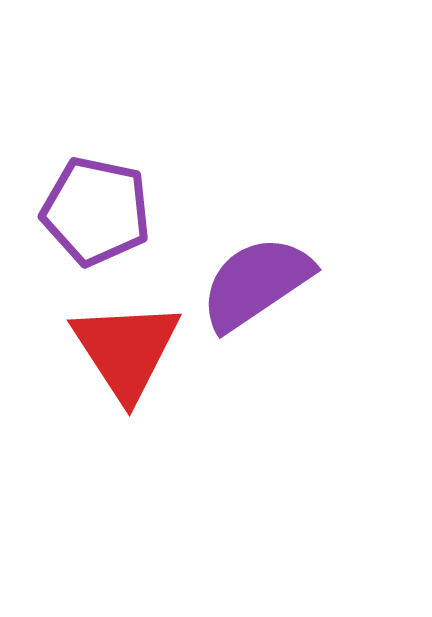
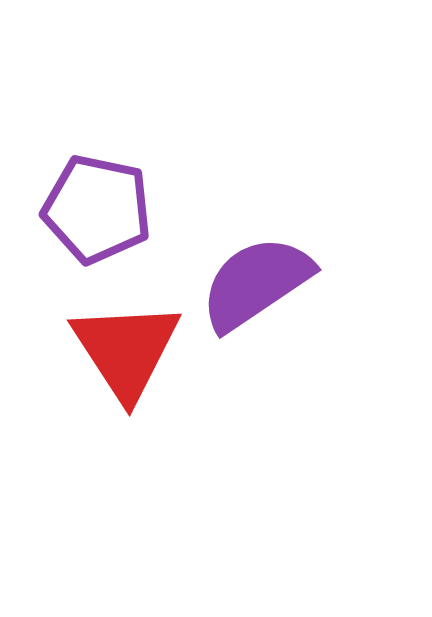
purple pentagon: moved 1 px right, 2 px up
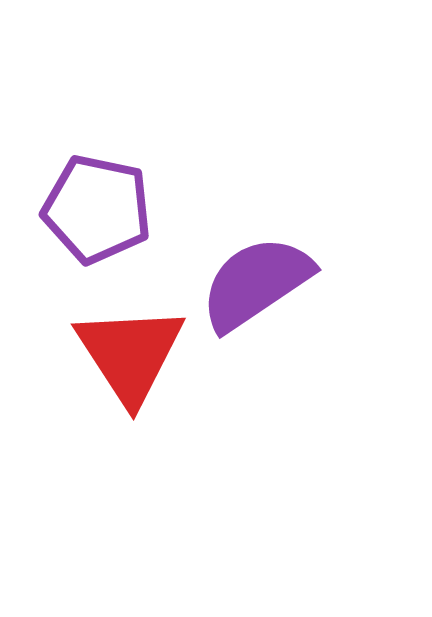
red triangle: moved 4 px right, 4 px down
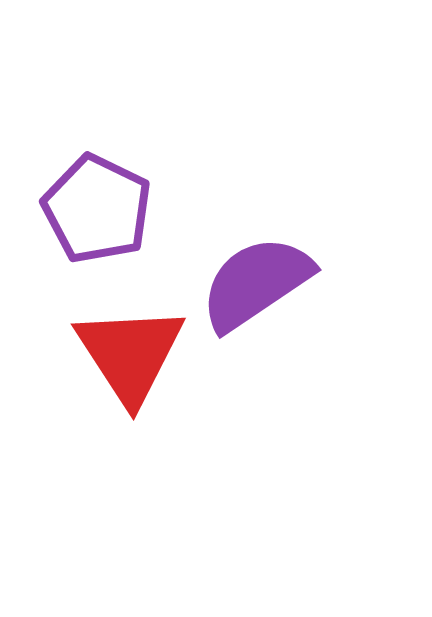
purple pentagon: rotated 14 degrees clockwise
